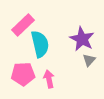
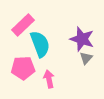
purple star: rotated 10 degrees counterclockwise
cyan semicircle: rotated 8 degrees counterclockwise
gray triangle: moved 3 px left, 2 px up
pink pentagon: moved 6 px up
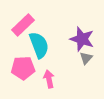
cyan semicircle: moved 1 px left, 1 px down
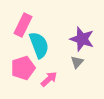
pink rectangle: rotated 20 degrees counterclockwise
gray triangle: moved 9 px left, 4 px down
pink pentagon: rotated 15 degrees counterclockwise
pink arrow: rotated 60 degrees clockwise
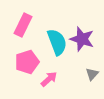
cyan semicircle: moved 18 px right, 3 px up
gray triangle: moved 15 px right, 12 px down
pink pentagon: moved 4 px right, 6 px up
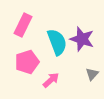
pink arrow: moved 2 px right, 1 px down
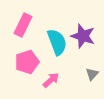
purple star: moved 1 px right, 3 px up
